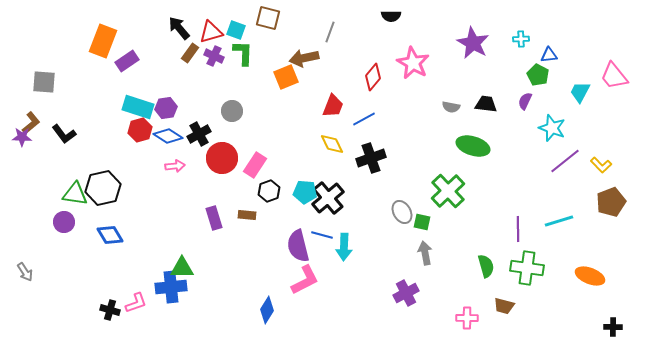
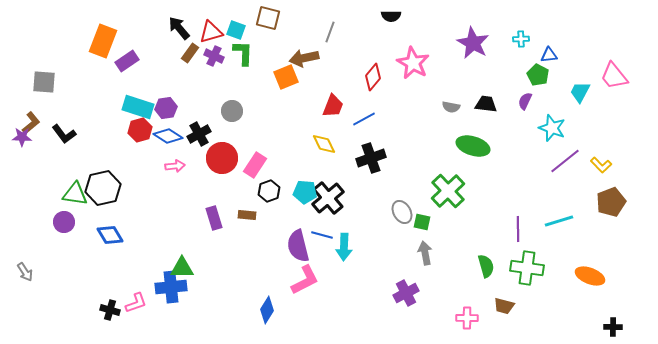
yellow diamond at (332, 144): moved 8 px left
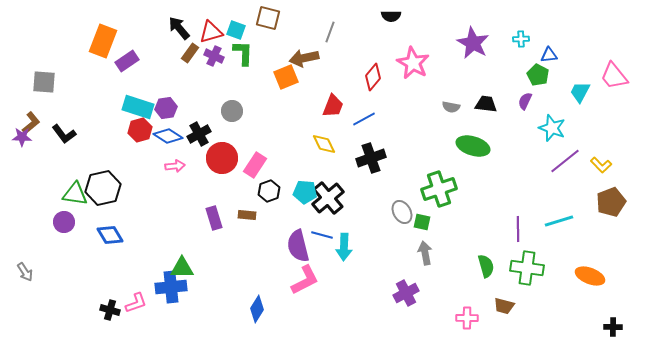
green cross at (448, 191): moved 9 px left, 2 px up; rotated 24 degrees clockwise
blue diamond at (267, 310): moved 10 px left, 1 px up
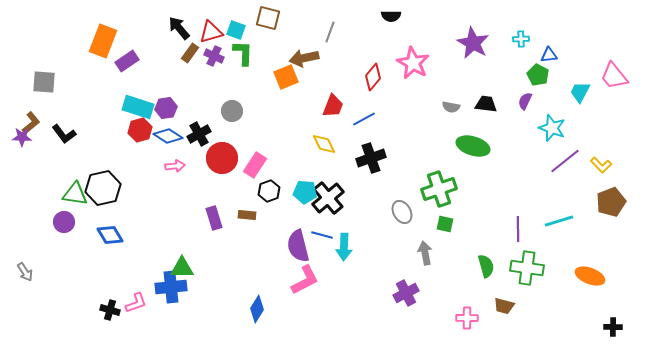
green square at (422, 222): moved 23 px right, 2 px down
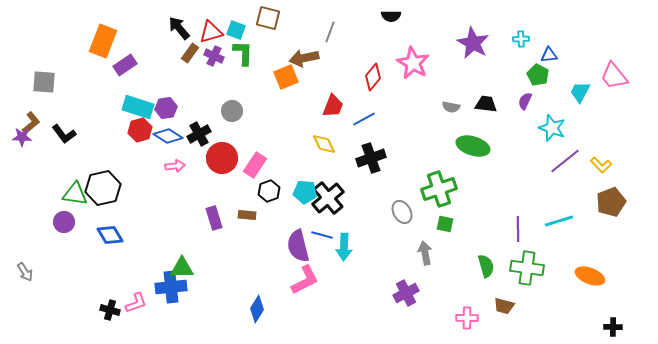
purple rectangle at (127, 61): moved 2 px left, 4 px down
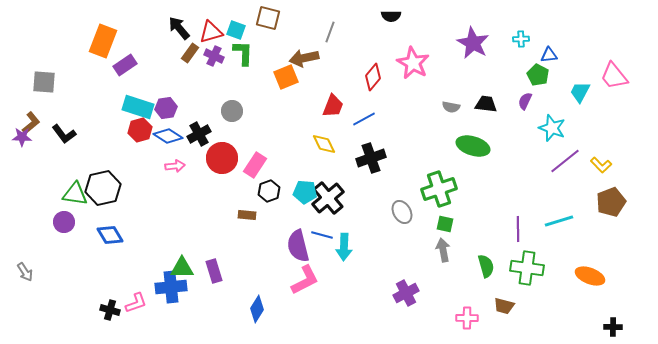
purple rectangle at (214, 218): moved 53 px down
gray arrow at (425, 253): moved 18 px right, 3 px up
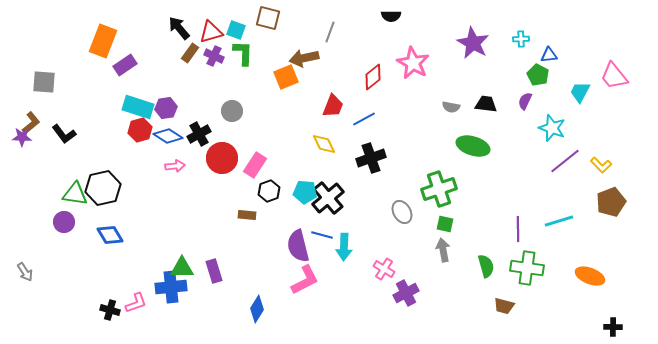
red diamond at (373, 77): rotated 12 degrees clockwise
pink cross at (467, 318): moved 83 px left, 49 px up; rotated 30 degrees clockwise
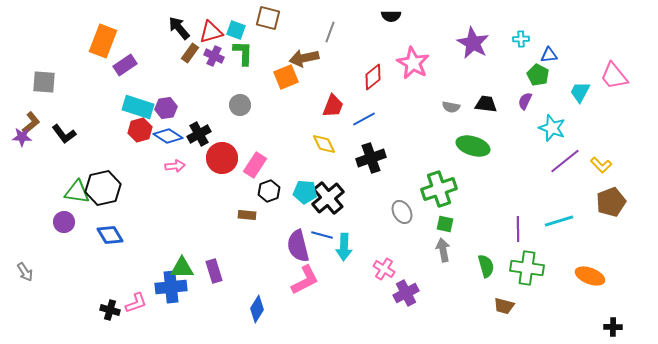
gray circle at (232, 111): moved 8 px right, 6 px up
green triangle at (75, 194): moved 2 px right, 2 px up
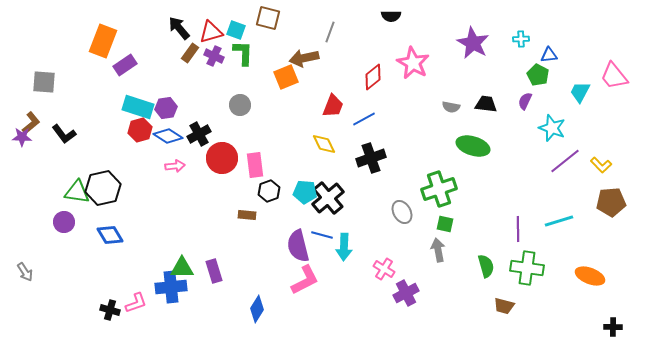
pink rectangle at (255, 165): rotated 40 degrees counterclockwise
brown pentagon at (611, 202): rotated 16 degrees clockwise
gray arrow at (443, 250): moved 5 px left
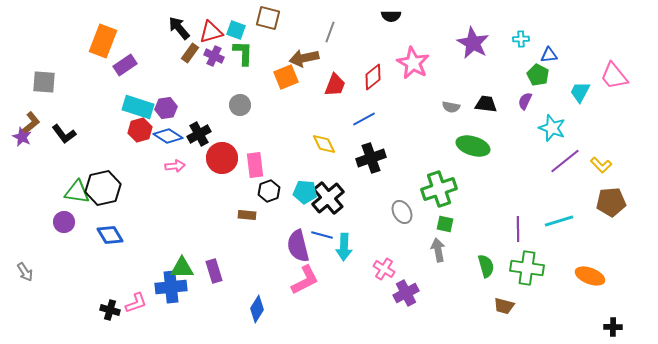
red trapezoid at (333, 106): moved 2 px right, 21 px up
purple star at (22, 137): rotated 24 degrees clockwise
